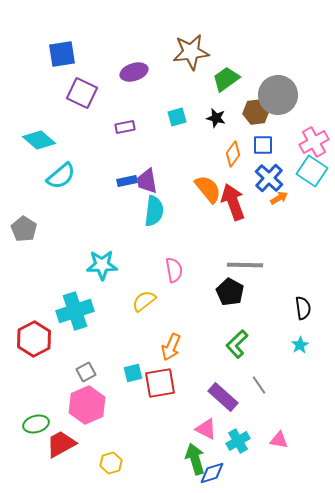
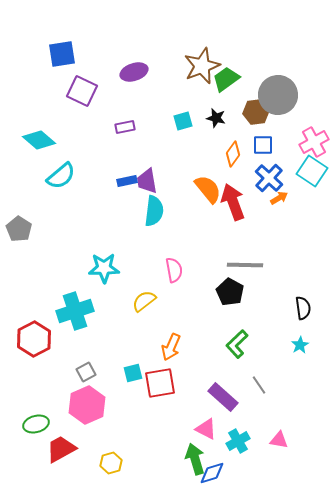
brown star at (191, 52): moved 11 px right, 14 px down; rotated 15 degrees counterclockwise
purple square at (82, 93): moved 2 px up
cyan square at (177, 117): moved 6 px right, 4 px down
gray pentagon at (24, 229): moved 5 px left
cyan star at (102, 265): moved 2 px right, 3 px down
red trapezoid at (61, 444): moved 5 px down
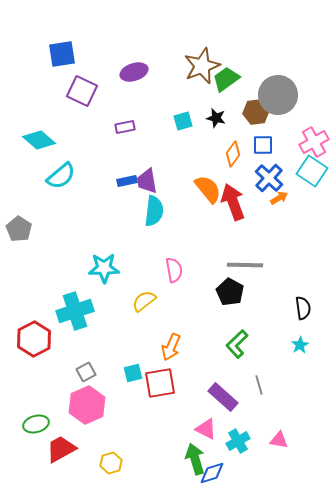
gray line at (259, 385): rotated 18 degrees clockwise
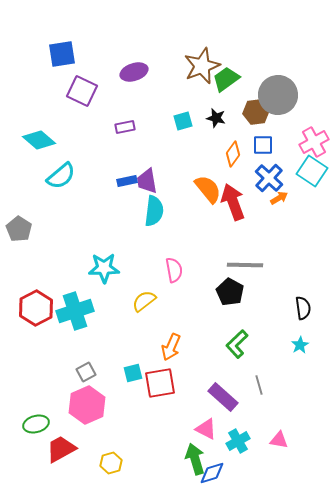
red hexagon at (34, 339): moved 2 px right, 31 px up
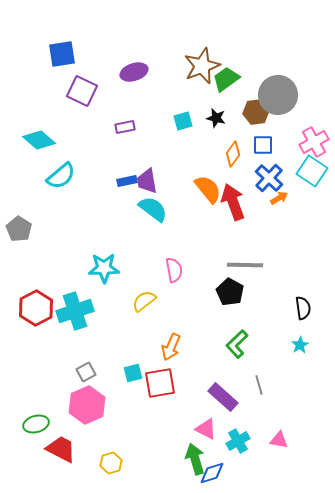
cyan semicircle at (154, 211): moved 1 px left, 2 px up; rotated 60 degrees counterclockwise
red trapezoid at (61, 449): rotated 56 degrees clockwise
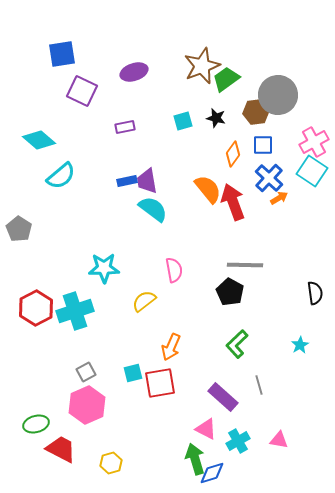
black semicircle at (303, 308): moved 12 px right, 15 px up
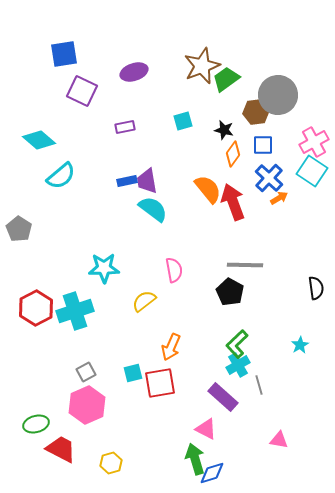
blue square at (62, 54): moved 2 px right
black star at (216, 118): moved 8 px right, 12 px down
black semicircle at (315, 293): moved 1 px right, 5 px up
cyan cross at (238, 441): moved 76 px up
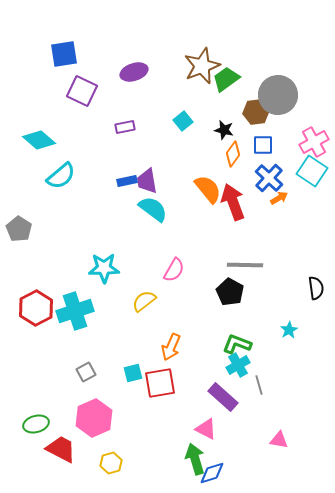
cyan square at (183, 121): rotated 24 degrees counterclockwise
pink semicircle at (174, 270): rotated 40 degrees clockwise
green L-shape at (237, 344): rotated 64 degrees clockwise
cyan star at (300, 345): moved 11 px left, 15 px up
pink hexagon at (87, 405): moved 7 px right, 13 px down
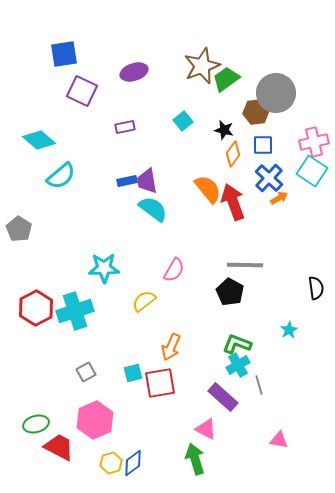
gray circle at (278, 95): moved 2 px left, 2 px up
pink cross at (314, 142): rotated 16 degrees clockwise
pink hexagon at (94, 418): moved 1 px right, 2 px down
red trapezoid at (61, 449): moved 2 px left, 2 px up
blue diamond at (212, 473): moved 79 px left, 10 px up; rotated 20 degrees counterclockwise
